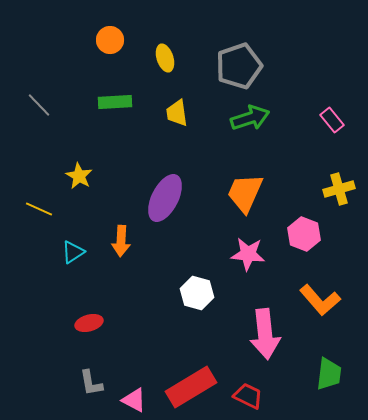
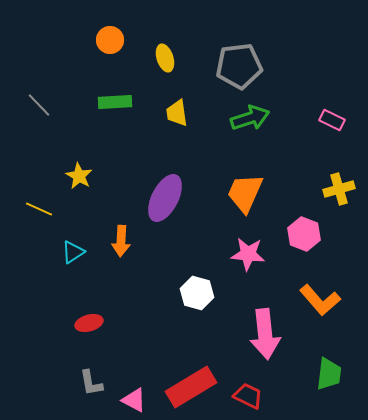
gray pentagon: rotated 12 degrees clockwise
pink rectangle: rotated 25 degrees counterclockwise
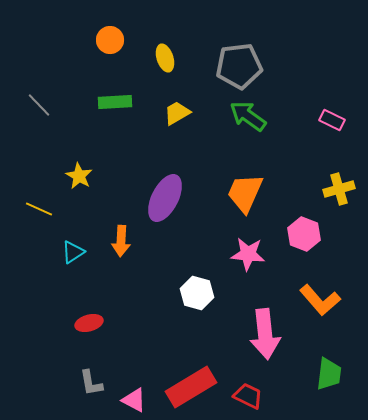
yellow trapezoid: rotated 68 degrees clockwise
green arrow: moved 2 px left, 2 px up; rotated 126 degrees counterclockwise
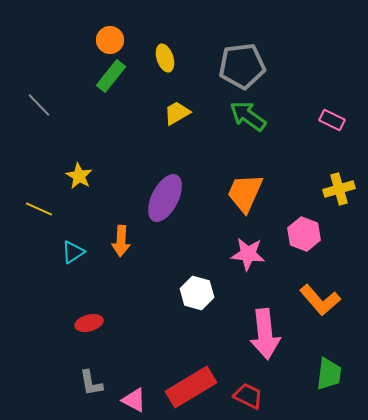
gray pentagon: moved 3 px right
green rectangle: moved 4 px left, 26 px up; rotated 48 degrees counterclockwise
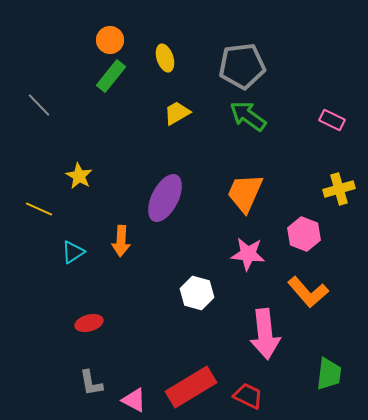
orange L-shape: moved 12 px left, 8 px up
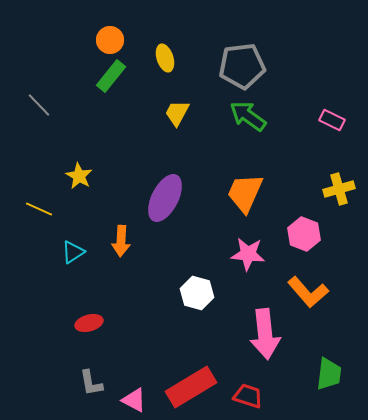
yellow trapezoid: rotated 32 degrees counterclockwise
red trapezoid: rotated 8 degrees counterclockwise
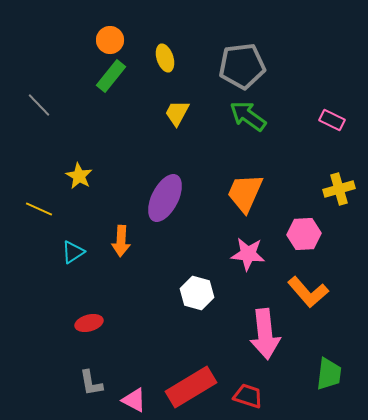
pink hexagon: rotated 24 degrees counterclockwise
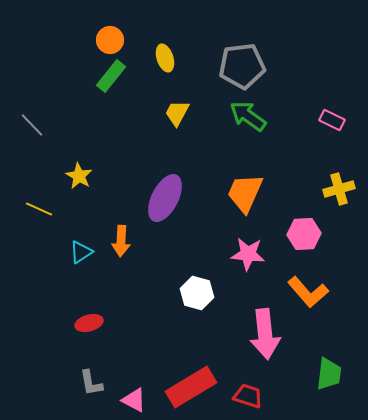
gray line: moved 7 px left, 20 px down
cyan triangle: moved 8 px right
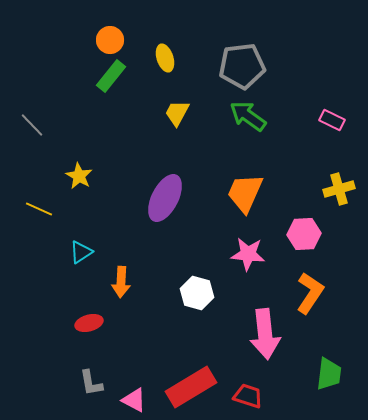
orange arrow: moved 41 px down
orange L-shape: moved 2 px right, 1 px down; rotated 105 degrees counterclockwise
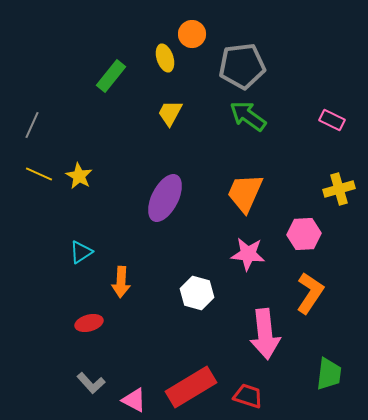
orange circle: moved 82 px right, 6 px up
yellow trapezoid: moved 7 px left
gray line: rotated 68 degrees clockwise
yellow line: moved 35 px up
gray L-shape: rotated 32 degrees counterclockwise
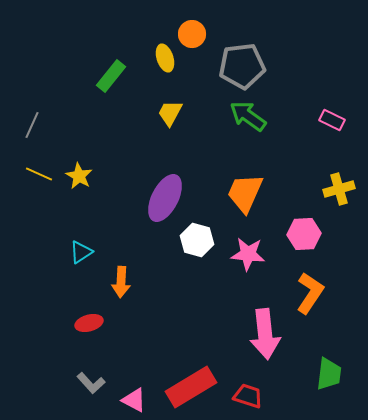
white hexagon: moved 53 px up
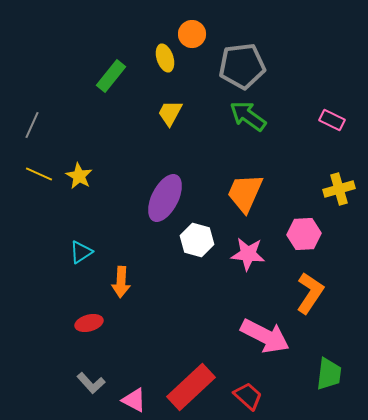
pink arrow: moved 2 px down; rotated 57 degrees counterclockwise
red rectangle: rotated 12 degrees counterclockwise
red trapezoid: rotated 24 degrees clockwise
